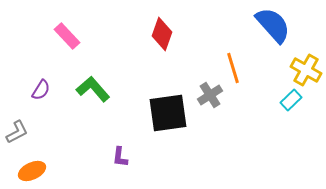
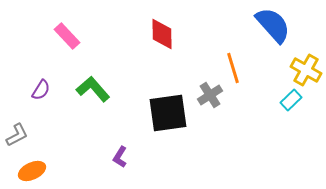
red diamond: rotated 20 degrees counterclockwise
gray L-shape: moved 3 px down
purple L-shape: rotated 25 degrees clockwise
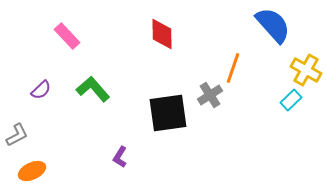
orange line: rotated 36 degrees clockwise
purple semicircle: rotated 15 degrees clockwise
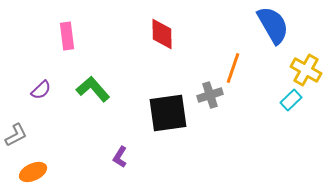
blue semicircle: rotated 12 degrees clockwise
pink rectangle: rotated 36 degrees clockwise
gray cross: rotated 15 degrees clockwise
gray L-shape: moved 1 px left
orange ellipse: moved 1 px right, 1 px down
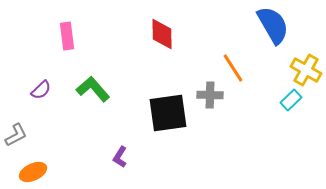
orange line: rotated 52 degrees counterclockwise
gray cross: rotated 20 degrees clockwise
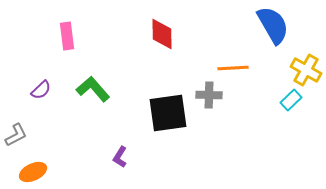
orange line: rotated 60 degrees counterclockwise
gray cross: moved 1 px left
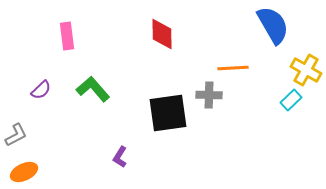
orange ellipse: moved 9 px left
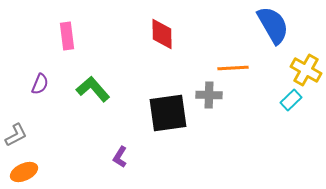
purple semicircle: moved 1 px left, 6 px up; rotated 25 degrees counterclockwise
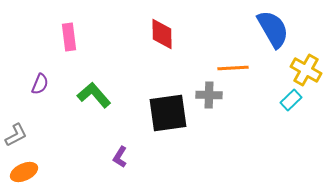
blue semicircle: moved 4 px down
pink rectangle: moved 2 px right, 1 px down
green L-shape: moved 1 px right, 6 px down
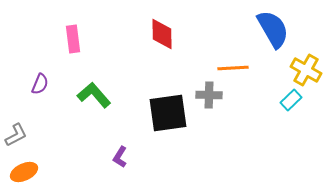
pink rectangle: moved 4 px right, 2 px down
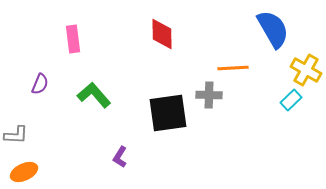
gray L-shape: rotated 30 degrees clockwise
